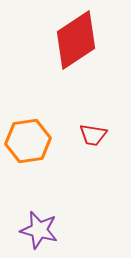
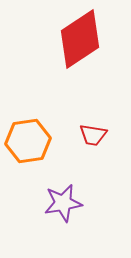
red diamond: moved 4 px right, 1 px up
purple star: moved 24 px right, 27 px up; rotated 24 degrees counterclockwise
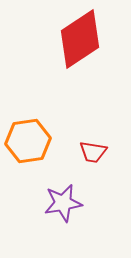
red trapezoid: moved 17 px down
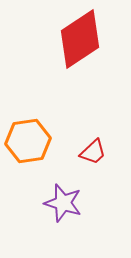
red trapezoid: rotated 52 degrees counterclockwise
purple star: rotated 27 degrees clockwise
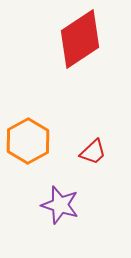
orange hexagon: rotated 21 degrees counterclockwise
purple star: moved 3 px left, 2 px down
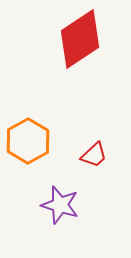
red trapezoid: moved 1 px right, 3 px down
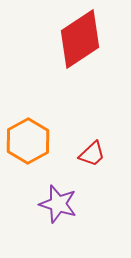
red trapezoid: moved 2 px left, 1 px up
purple star: moved 2 px left, 1 px up
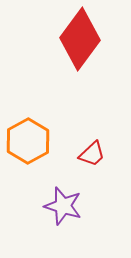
red diamond: rotated 20 degrees counterclockwise
purple star: moved 5 px right, 2 px down
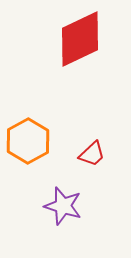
red diamond: rotated 28 degrees clockwise
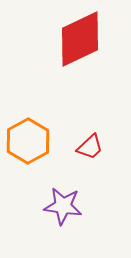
red trapezoid: moved 2 px left, 7 px up
purple star: rotated 9 degrees counterclockwise
